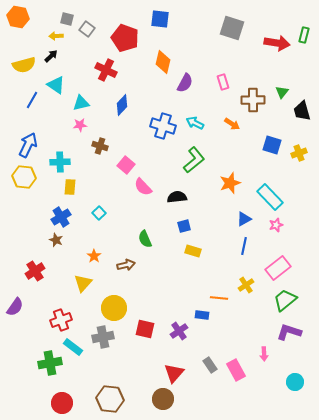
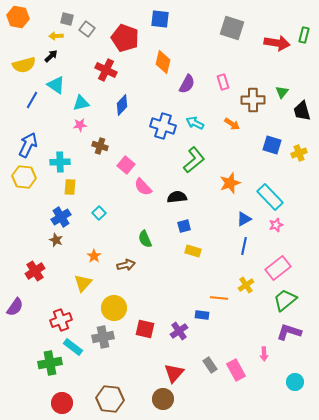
purple semicircle at (185, 83): moved 2 px right, 1 px down
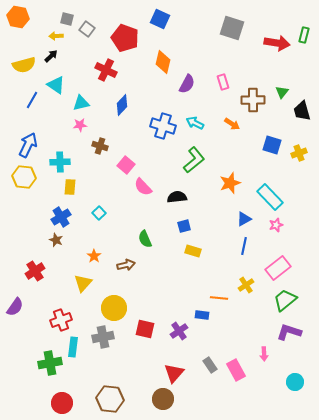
blue square at (160, 19): rotated 18 degrees clockwise
cyan rectangle at (73, 347): rotated 60 degrees clockwise
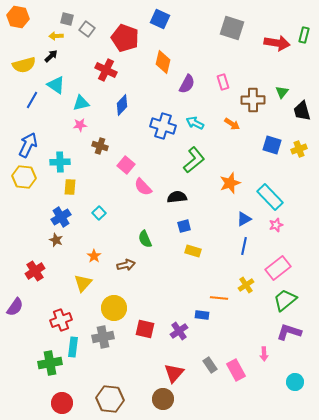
yellow cross at (299, 153): moved 4 px up
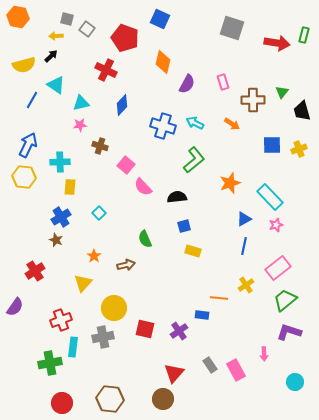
blue square at (272, 145): rotated 18 degrees counterclockwise
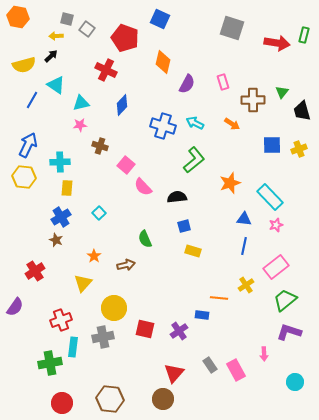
yellow rectangle at (70, 187): moved 3 px left, 1 px down
blue triangle at (244, 219): rotated 35 degrees clockwise
pink rectangle at (278, 268): moved 2 px left, 1 px up
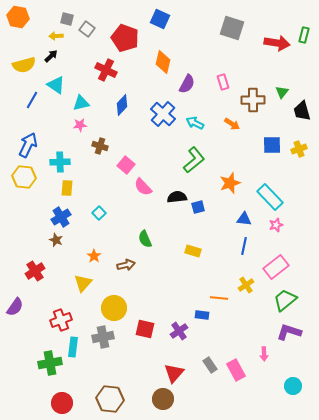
blue cross at (163, 126): moved 12 px up; rotated 25 degrees clockwise
blue square at (184, 226): moved 14 px right, 19 px up
cyan circle at (295, 382): moved 2 px left, 4 px down
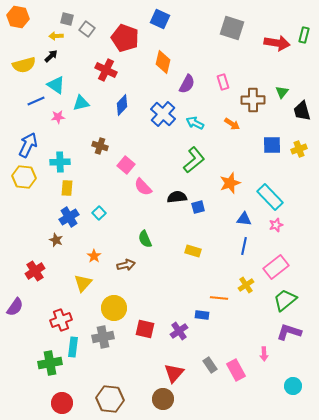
blue line at (32, 100): moved 4 px right, 1 px down; rotated 36 degrees clockwise
pink star at (80, 125): moved 22 px left, 8 px up
blue cross at (61, 217): moved 8 px right
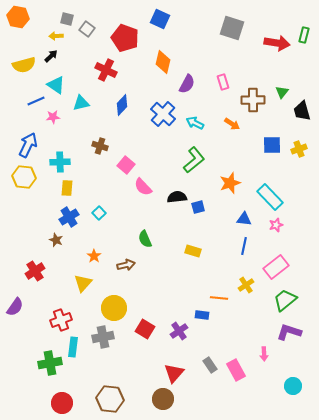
pink star at (58, 117): moved 5 px left
red square at (145, 329): rotated 18 degrees clockwise
